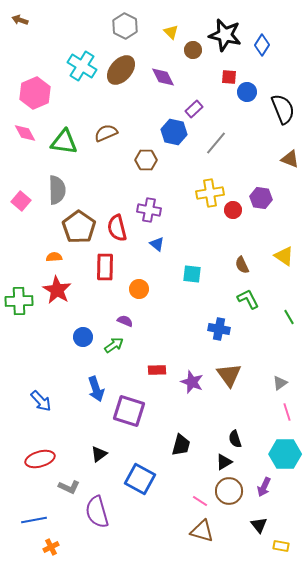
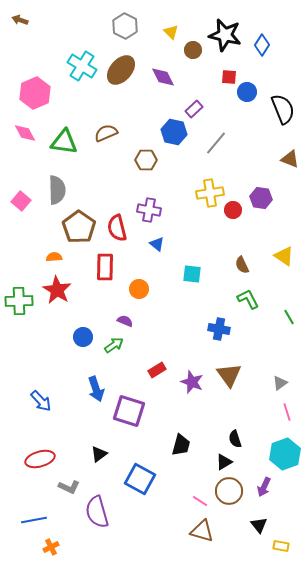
red rectangle at (157, 370): rotated 30 degrees counterclockwise
cyan hexagon at (285, 454): rotated 20 degrees counterclockwise
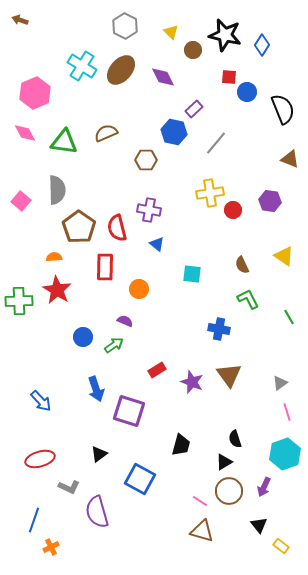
purple hexagon at (261, 198): moved 9 px right, 3 px down
blue line at (34, 520): rotated 60 degrees counterclockwise
yellow rectangle at (281, 546): rotated 28 degrees clockwise
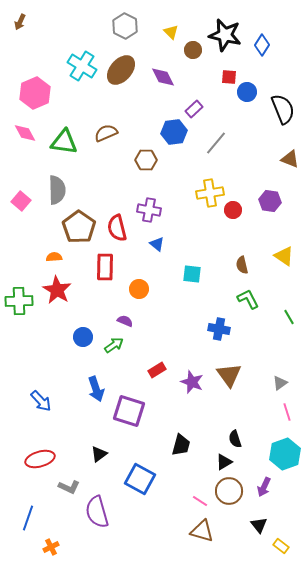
brown arrow at (20, 20): moved 2 px down; rotated 84 degrees counterclockwise
blue hexagon at (174, 132): rotated 20 degrees counterclockwise
brown semicircle at (242, 265): rotated 12 degrees clockwise
blue line at (34, 520): moved 6 px left, 2 px up
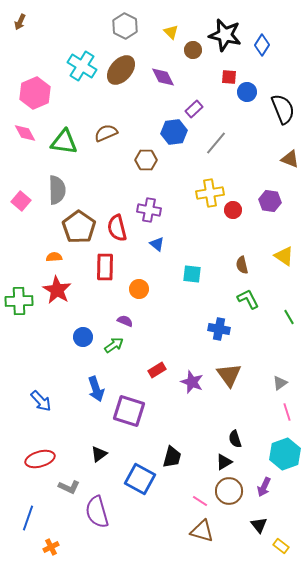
black trapezoid at (181, 445): moved 9 px left, 12 px down
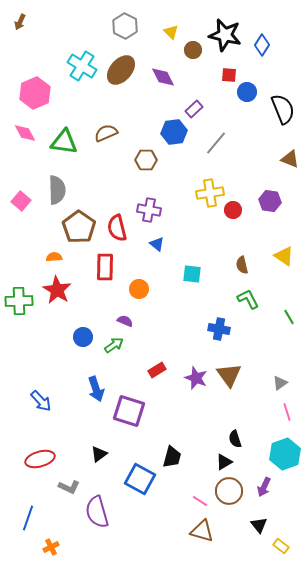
red square at (229, 77): moved 2 px up
purple star at (192, 382): moved 4 px right, 4 px up
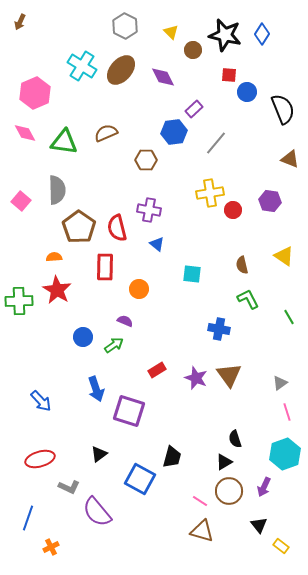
blue diamond at (262, 45): moved 11 px up
purple semicircle at (97, 512): rotated 24 degrees counterclockwise
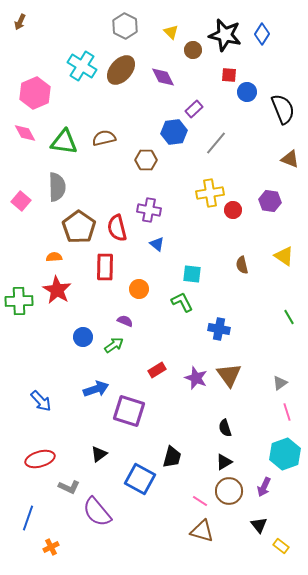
brown semicircle at (106, 133): moved 2 px left, 5 px down; rotated 10 degrees clockwise
gray semicircle at (57, 190): moved 3 px up
green L-shape at (248, 299): moved 66 px left, 3 px down
blue arrow at (96, 389): rotated 90 degrees counterclockwise
black semicircle at (235, 439): moved 10 px left, 11 px up
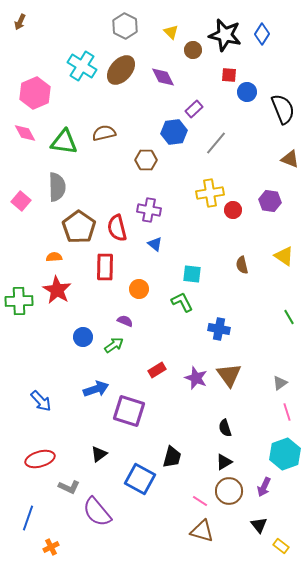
brown semicircle at (104, 138): moved 5 px up
blue triangle at (157, 244): moved 2 px left
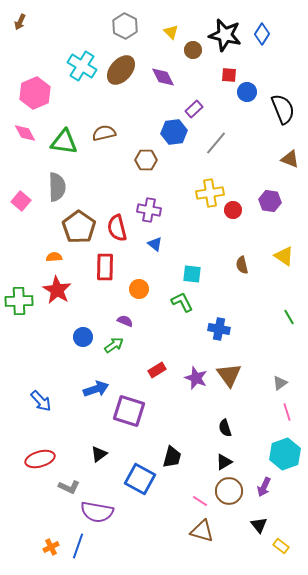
purple semicircle at (97, 512): rotated 40 degrees counterclockwise
blue line at (28, 518): moved 50 px right, 28 px down
